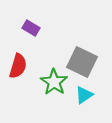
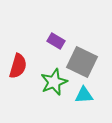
purple rectangle: moved 25 px right, 13 px down
green star: rotated 16 degrees clockwise
cyan triangle: rotated 30 degrees clockwise
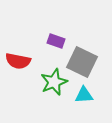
purple rectangle: rotated 12 degrees counterclockwise
red semicircle: moved 5 px up; rotated 85 degrees clockwise
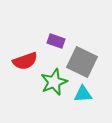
red semicircle: moved 7 px right; rotated 30 degrees counterclockwise
cyan triangle: moved 1 px left, 1 px up
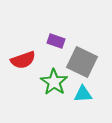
red semicircle: moved 2 px left, 1 px up
green star: rotated 16 degrees counterclockwise
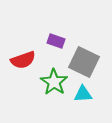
gray square: moved 2 px right
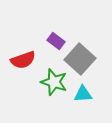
purple rectangle: rotated 18 degrees clockwise
gray square: moved 4 px left, 3 px up; rotated 16 degrees clockwise
green star: rotated 16 degrees counterclockwise
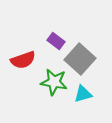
green star: rotated 8 degrees counterclockwise
cyan triangle: rotated 12 degrees counterclockwise
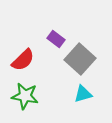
purple rectangle: moved 2 px up
red semicircle: rotated 25 degrees counterclockwise
green star: moved 29 px left, 14 px down
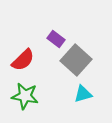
gray square: moved 4 px left, 1 px down
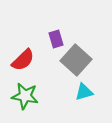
purple rectangle: rotated 36 degrees clockwise
cyan triangle: moved 1 px right, 2 px up
